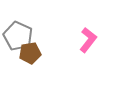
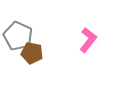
brown pentagon: moved 2 px right; rotated 20 degrees clockwise
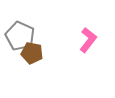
gray pentagon: moved 2 px right
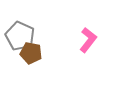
brown pentagon: moved 1 px left
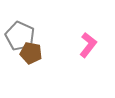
pink L-shape: moved 5 px down
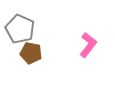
gray pentagon: moved 7 px up
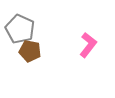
brown pentagon: moved 1 px left, 2 px up
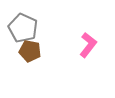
gray pentagon: moved 3 px right, 1 px up
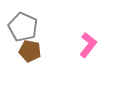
gray pentagon: moved 1 px up
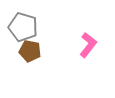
gray pentagon: rotated 8 degrees counterclockwise
